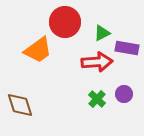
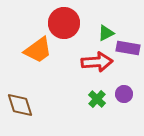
red circle: moved 1 px left, 1 px down
green triangle: moved 4 px right
purple rectangle: moved 1 px right
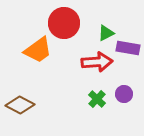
brown diamond: rotated 44 degrees counterclockwise
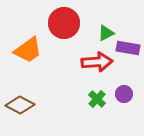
orange trapezoid: moved 10 px left
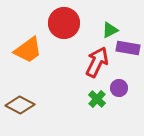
green triangle: moved 4 px right, 3 px up
red arrow: rotated 60 degrees counterclockwise
purple circle: moved 5 px left, 6 px up
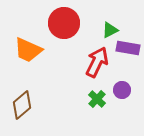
orange trapezoid: rotated 60 degrees clockwise
purple circle: moved 3 px right, 2 px down
brown diamond: moved 2 px right; rotated 68 degrees counterclockwise
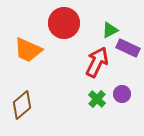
purple rectangle: rotated 15 degrees clockwise
purple circle: moved 4 px down
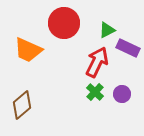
green triangle: moved 3 px left
green cross: moved 2 px left, 7 px up
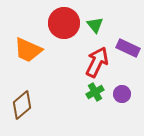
green triangle: moved 12 px left, 5 px up; rotated 42 degrees counterclockwise
green cross: rotated 18 degrees clockwise
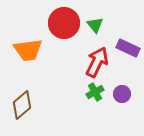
orange trapezoid: rotated 32 degrees counterclockwise
